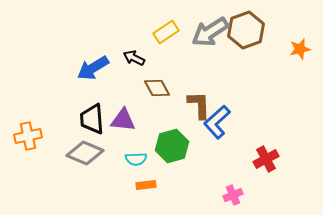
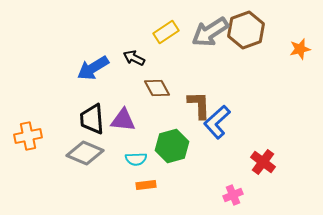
red cross: moved 3 px left, 3 px down; rotated 25 degrees counterclockwise
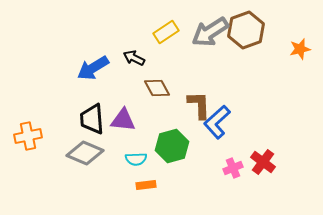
pink cross: moved 27 px up
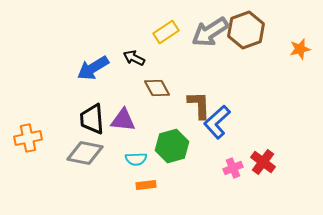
orange cross: moved 2 px down
gray diamond: rotated 12 degrees counterclockwise
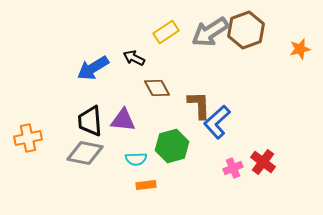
black trapezoid: moved 2 px left, 2 px down
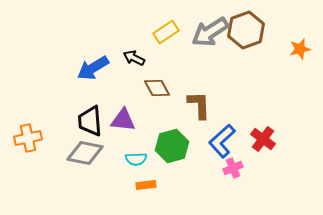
blue L-shape: moved 5 px right, 19 px down
red cross: moved 23 px up
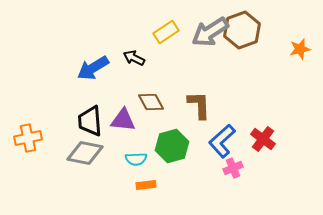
brown hexagon: moved 4 px left
brown diamond: moved 6 px left, 14 px down
